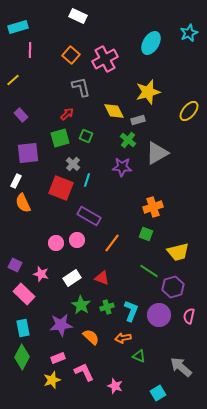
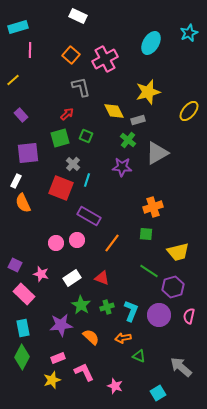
green square at (146, 234): rotated 16 degrees counterclockwise
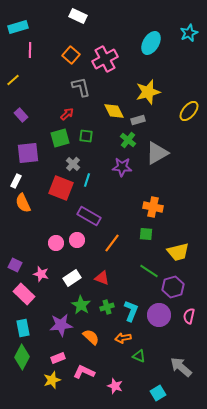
green square at (86, 136): rotated 16 degrees counterclockwise
orange cross at (153, 207): rotated 30 degrees clockwise
pink L-shape at (84, 372): rotated 40 degrees counterclockwise
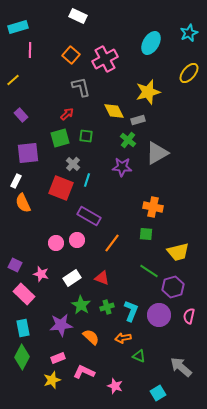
yellow ellipse at (189, 111): moved 38 px up
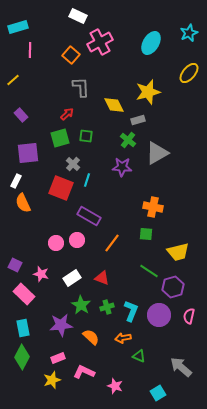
pink cross at (105, 59): moved 5 px left, 17 px up
gray L-shape at (81, 87): rotated 10 degrees clockwise
yellow diamond at (114, 111): moved 6 px up
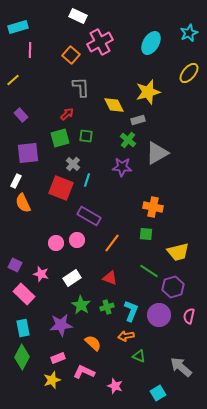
red triangle at (102, 278): moved 8 px right
orange semicircle at (91, 337): moved 2 px right, 6 px down
orange arrow at (123, 338): moved 3 px right, 2 px up
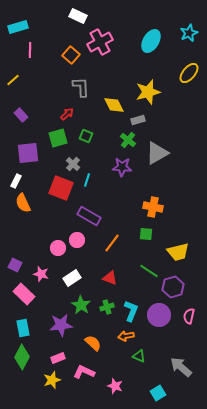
cyan ellipse at (151, 43): moved 2 px up
green square at (86, 136): rotated 16 degrees clockwise
green square at (60, 138): moved 2 px left
pink circle at (56, 243): moved 2 px right, 5 px down
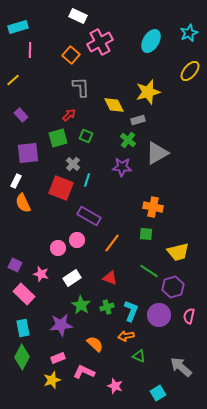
yellow ellipse at (189, 73): moved 1 px right, 2 px up
red arrow at (67, 114): moved 2 px right, 1 px down
orange semicircle at (93, 343): moved 2 px right, 1 px down
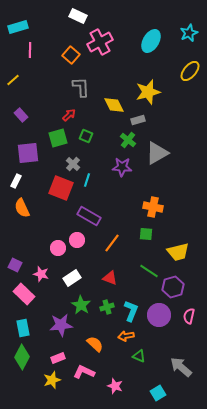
orange semicircle at (23, 203): moved 1 px left, 5 px down
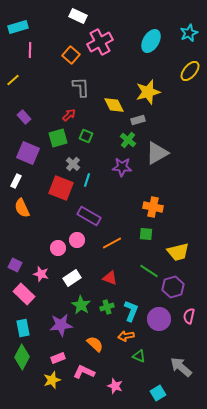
purple rectangle at (21, 115): moved 3 px right, 2 px down
purple square at (28, 153): rotated 30 degrees clockwise
orange line at (112, 243): rotated 24 degrees clockwise
purple circle at (159, 315): moved 4 px down
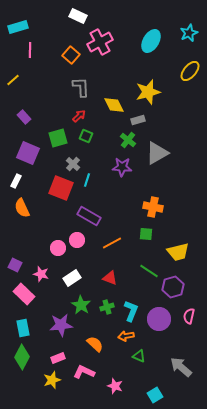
red arrow at (69, 115): moved 10 px right, 1 px down
cyan square at (158, 393): moved 3 px left, 2 px down
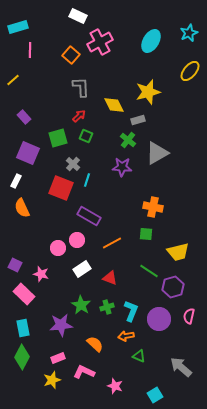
white rectangle at (72, 278): moved 10 px right, 9 px up
